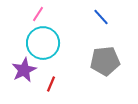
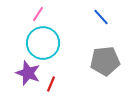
purple star: moved 4 px right, 3 px down; rotated 25 degrees counterclockwise
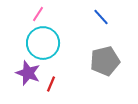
gray pentagon: rotated 8 degrees counterclockwise
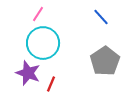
gray pentagon: rotated 20 degrees counterclockwise
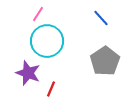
blue line: moved 1 px down
cyan circle: moved 4 px right, 2 px up
red line: moved 5 px down
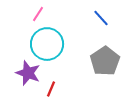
cyan circle: moved 3 px down
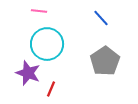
pink line: moved 1 px right, 3 px up; rotated 63 degrees clockwise
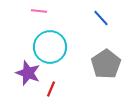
cyan circle: moved 3 px right, 3 px down
gray pentagon: moved 1 px right, 3 px down
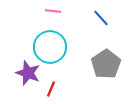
pink line: moved 14 px right
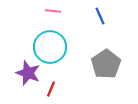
blue line: moved 1 px left, 2 px up; rotated 18 degrees clockwise
